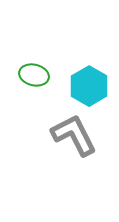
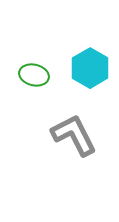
cyan hexagon: moved 1 px right, 18 px up
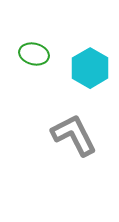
green ellipse: moved 21 px up
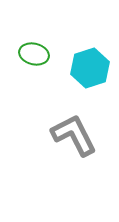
cyan hexagon: rotated 12 degrees clockwise
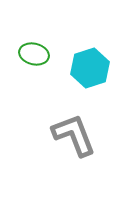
gray L-shape: rotated 6 degrees clockwise
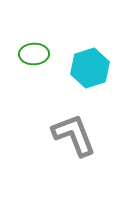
green ellipse: rotated 16 degrees counterclockwise
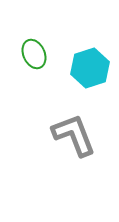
green ellipse: rotated 68 degrees clockwise
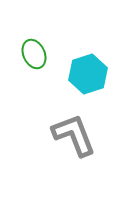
cyan hexagon: moved 2 px left, 6 px down
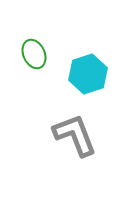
gray L-shape: moved 1 px right
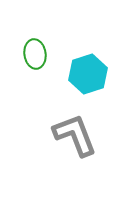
green ellipse: moved 1 px right; rotated 16 degrees clockwise
